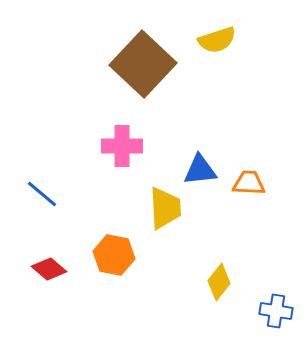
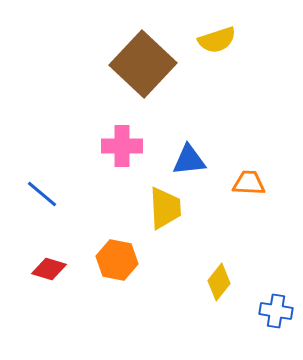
blue triangle: moved 11 px left, 10 px up
orange hexagon: moved 3 px right, 5 px down
red diamond: rotated 24 degrees counterclockwise
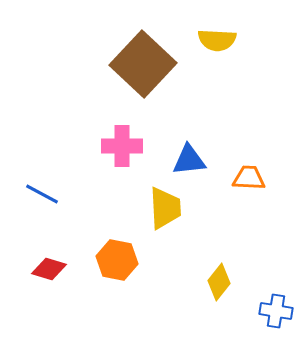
yellow semicircle: rotated 21 degrees clockwise
orange trapezoid: moved 5 px up
blue line: rotated 12 degrees counterclockwise
